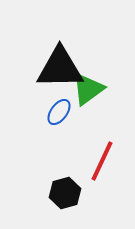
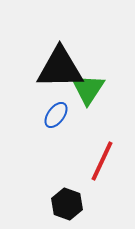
green triangle: rotated 21 degrees counterclockwise
blue ellipse: moved 3 px left, 3 px down
black hexagon: moved 2 px right, 11 px down; rotated 24 degrees counterclockwise
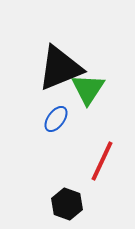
black triangle: rotated 21 degrees counterclockwise
blue ellipse: moved 4 px down
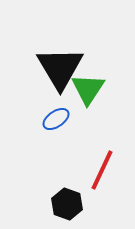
black triangle: rotated 39 degrees counterclockwise
blue ellipse: rotated 20 degrees clockwise
red line: moved 9 px down
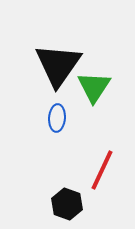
black triangle: moved 2 px left, 3 px up; rotated 6 degrees clockwise
green triangle: moved 6 px right, 2 px up
blue ellipse: moved 1 px right, 1 px up; rotated 52 degrees counterclockwise
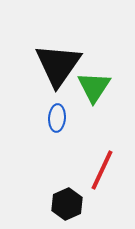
black hexagon: rotated 16 degrees clockwise
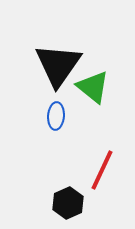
green triangle: moved 1 px left; rotated 24 degrees counterclockwise
blue ellipse: moved 1 px left, 2 px up
black hexagon: moved 1 px right, 1 px up
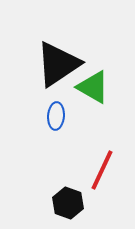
black triangle: moved 1 px up; rotated 21 degrees clockwise
green triangle: rotated 9 degrees counterclockwise
black hexagon: rotated 16 degrees counterclockwise
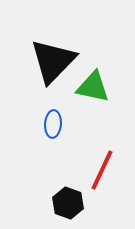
black triangle: moved 5 px left, 3 px up; rotated 12 degrees counterclockwise
green triangle: rotated 18 degrees counterclockwise
blue ellipse: moved 3 px left, 8 px down
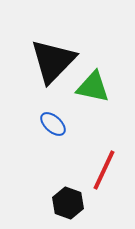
blue ellipse: rotated 52 degrees counterclockwise
red line: moved 2 px right
